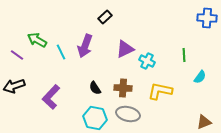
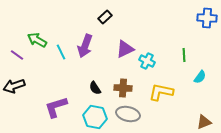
yellow L-shape: moved 1 px right, 1 px down
purple L-shape: moved 5 px right, 10 px down; rotated 30 degrees clockwise
cyan hexagon: moved 1 px up
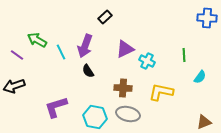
black semicircle: moved 7 px left, 17 px up
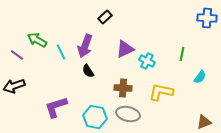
green line: moved 2 px left, 1 px up; rotated 16 degrees clockwise
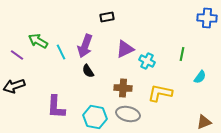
black rectangle: moved 2 px right; rotated 32 degrees clockwise
green arrow: moved 1 px right, 1 px down
yellow L-shape: moved 1 px left, 1 px down
purple L-shape: rotated 70 degrees counterclockwise
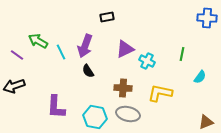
brown triangle: moved 2 px right
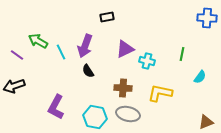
cyan cross: rotated 14 degrees counterclockwise
purple L-shape: rotated 25 degrees clockwise
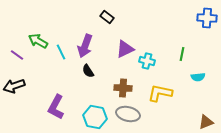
black rectangle: rotated 48 degrees clockwise
cyan semicircle: moved 2 px left; rotated 48 degrees clockwise
